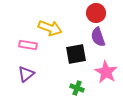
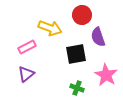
red circle: moved 14 px left, 2 px down
pink rectangle: moved 1 px left, 2 px down; rotated 36 degrees counterclockwise
pink star: moved 3 px down
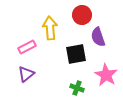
yellow arrow: rotated 115 degrees counterclockwise
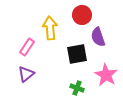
pink rectangle: rotated 30 degrees counterclockwise
black square: moved 1 px right
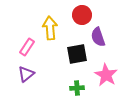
green cross: rotated 24 degrees counterclockwise
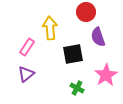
red circle: moved 4 px right, 3 px up
black square: moved 4 px left
pink star: rotated 10 degrees clockwise
green cross: rotated 32 degrees clockwise
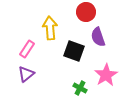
pink rectangle: moved 2 px down
black square: moved 1 px right, 3 px up; rotated 30 degrees clockwise
green cross: moved 3 px right
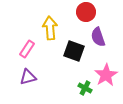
purple triangle: moved 2 px right, 3 px down; rotated 24 degrees clockwise
green cross: moved 5 px right
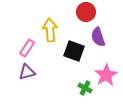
yellow arrow: moved 2 px down
pink rectangle: moved 1 px up
purple triangle: moved 1 px left, 5 px up
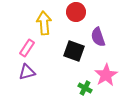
red circle: moved 10 px left
yellow arrow: moved 6 px left, 7 px up
